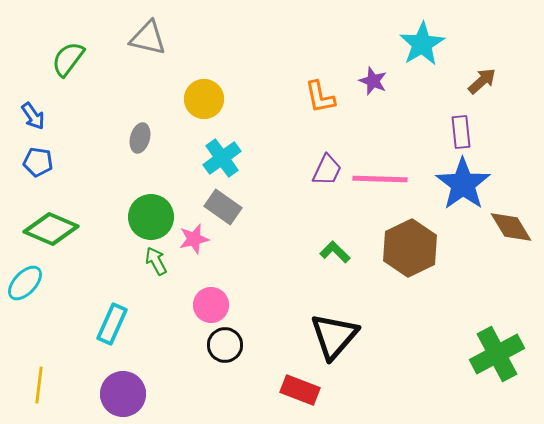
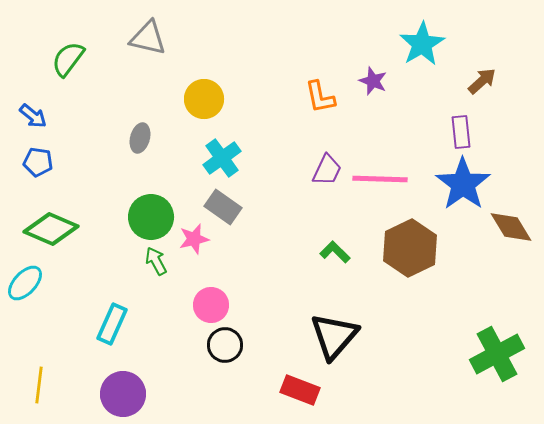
blue arrow: rotated 16 degrees counterclockwise
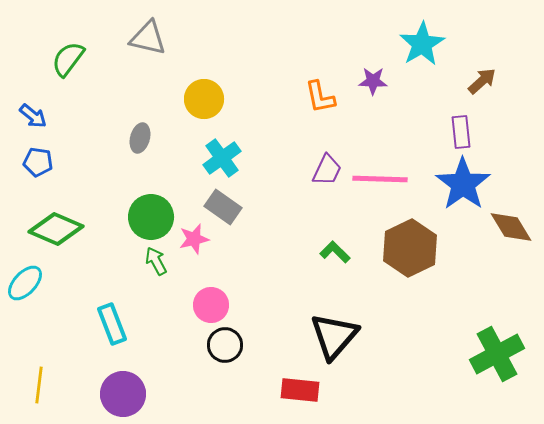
purple star: rotated 20 degrees counterclockwise
green diamond: moved 5 px right
cyan rectangle: rotated 45 degrees counterclockwise
red rectangle: rotated 15 degrees counterclockwise
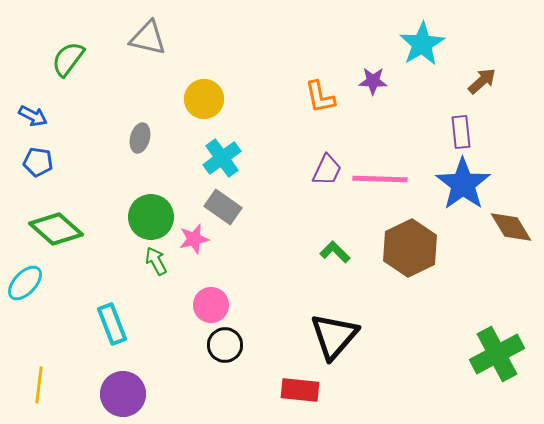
blue arrow: rotated 12 degrees counterclockwise
green diamond: rotated 18 degrees clockwise
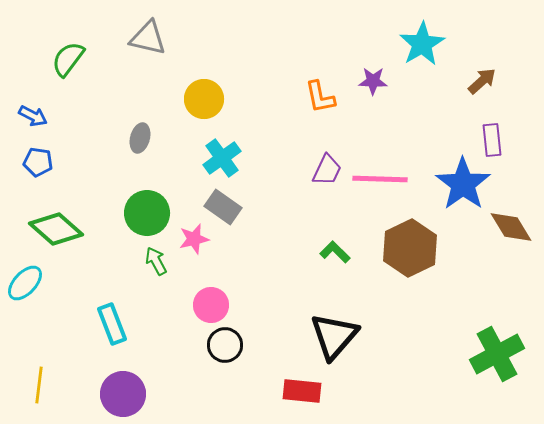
purple rectangle: moved 31 px right, 8 px down
green circle: moved 4 px left, 4 px up
red rectangle: moved 2 px right, 1 px down
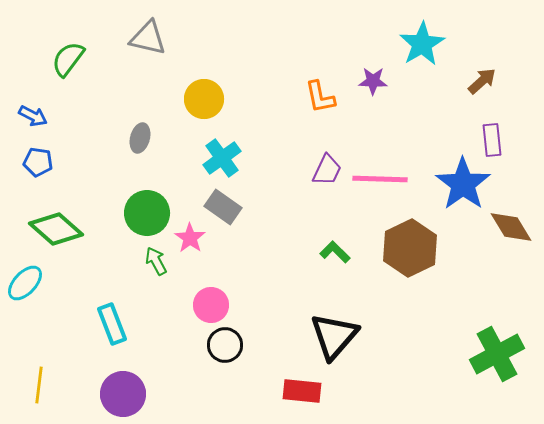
pink star: moved 4 px left, 1 px up; rotated 24 degrees counterclockwise
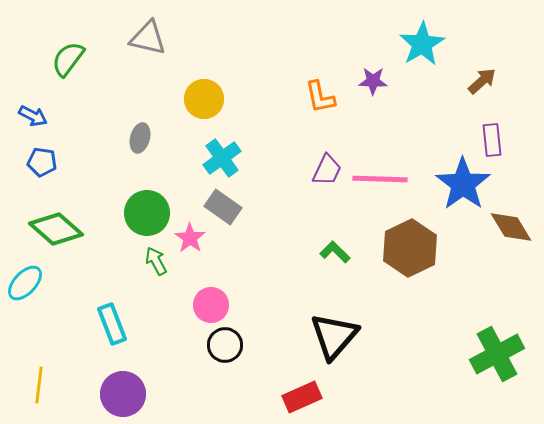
blue pentagon: moved 4 px right
red rectangle: moved 6 px down; rotated 30 degrees counterclockwise
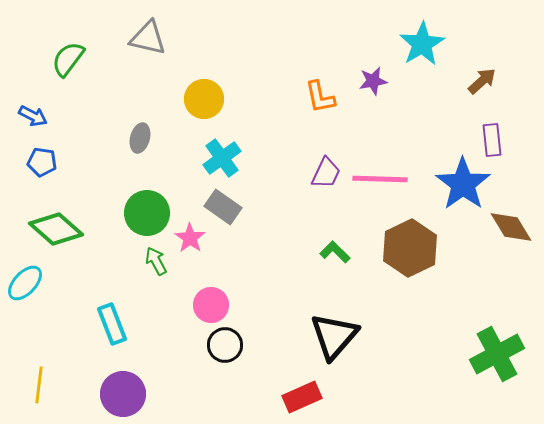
purple star: rotated 12 degrees counterclockwise
purple trapezoid: moved 1 px left, 3 px down
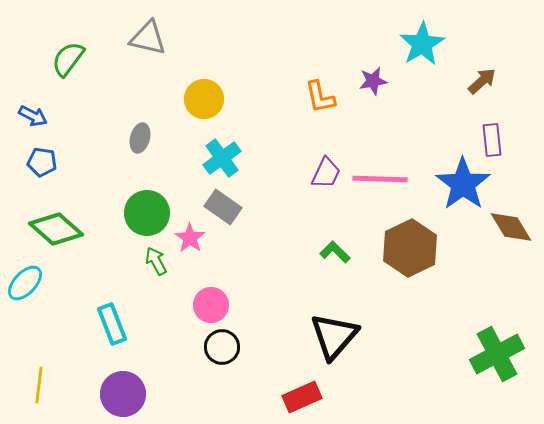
black circle: moved 3 px left, 2 px down
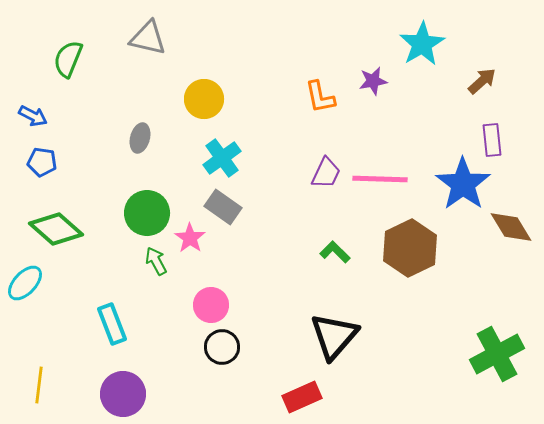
green semicircle: rotated 15 degrees counterclockwise
